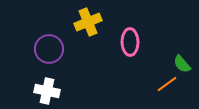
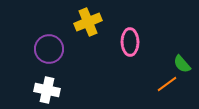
white cross: moved 1 px up
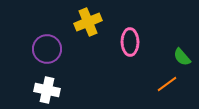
purple circle: moved 2 px left
green semicircle: moved 7 px up
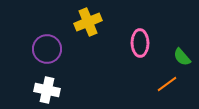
pink ellipse: moved 10 px right, 1 px down
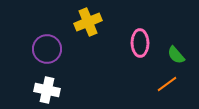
green semicircle: moved 6 px left, 2 px up
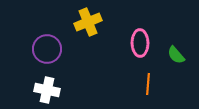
orange line: moved 19 px left; rotated 50 degrees counterclockwise
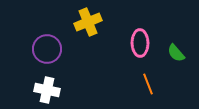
green semicircle: moved 2 px up
orange line: rotated 25 degrees counterclockwise
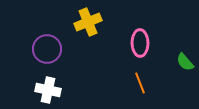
green semicircle: moved 9 px right, 9 px down
orange line: moved 8 px left, 1 px up
white cross: moved 1 px right
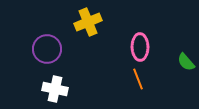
pink ellipse: moved 4 px down
green semicircle: moved 1 px right
orange line: moved 2 px left, 4 px up
white cross: moved 7 px right, 1 px up
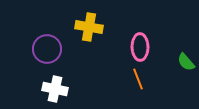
yellow cross: moved 1 px right, 5 px down; rotated 32 degrees clockwise
